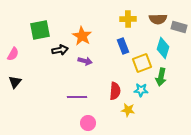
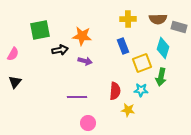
orange star: rotated 24 degrees counterclockwise
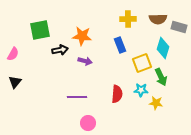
blue rectangle: moved 3 px left, 1 px up
green arrow: rotated 36 degrees counterclockwise
red semicircle: moved 2 px right, 3 px down
yellow star: moved 28 px right, 7 px up
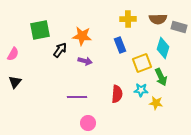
black arrow: rotated 42 degrees counterclockwise
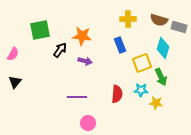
brown semicircle: moved 1 px right, 1 px down; rotated 18 degrees clockwise
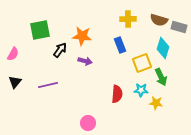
purple line: moved 29 px left, 12 px up; rotated 12 degrees counterclockwise
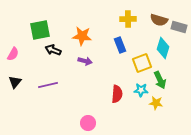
black arrow: moved 7 px left; rotated 105 degrees counterclockwise
green arrow: moved 1 px left, 3 px down
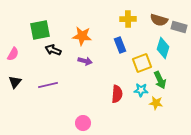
pink circle: moved 5 px left
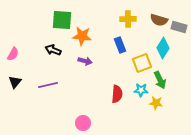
green square: moved 22 px right, 10 px up; rotated 15 degrees clockwise
cyan diamond: rotated 15 degrees clockwise
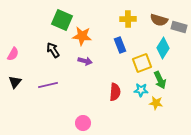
green square: rotated 20 degrees clockwise
black arrow: rotated 35 degrees clockwise
red semicircle: moved 2 px left, 2 px up
